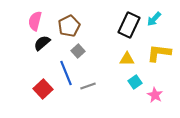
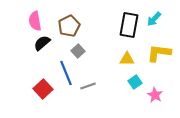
pink semicircle: rotated 24 degrees counterclockwise
black rectangle: rotated 15 degrees counterclockwise
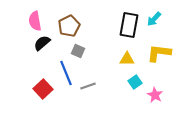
gray square: rotated 24 degrees counterclockwise
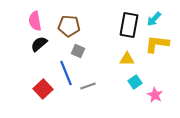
brown pentagon: rotated 30 degrees clockwise
black semicircle: moved 3 px left, 1 px down
yellow L-shape: moved 2 px left, 9 px up
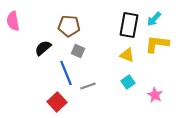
pink semicircle: moved 22 px left
black semicircle: moved 4 px right, 4 px down
yellow triangle: moved 4 px up; rotated 21 degrees clockwise
cyan square: moved 7 px left
red square: moved 14 px right, 13 px down
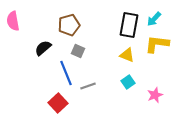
brown pentagon: moved 1 px up; rotated 20 degrees counterclockwise
pink star: rotated 21 degrees clockwise
red square: moved 1 px right, 1 px down
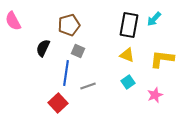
pink semicircle: rotated 18 degrees counterclockwise
yellow L-shape: moved 5 px right, 15 px down
black semicircle: rotated 24 degrees counterclockwise
blue line: rotated 30 degrees clockwise
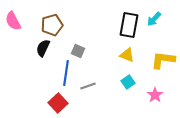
brown pentagon: moved 17 px left
yellow L-shape: moved 1 px right, 1 px down
pink star: rotated 14 degrees counterclockwise
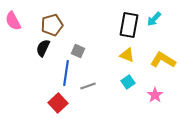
yellow L-shape: rotated 25 degrees clockwise
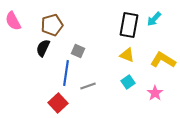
pink star: moved 2 px up
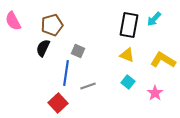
cyan square: rotated 16 degrees counterclockwise
